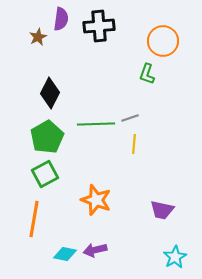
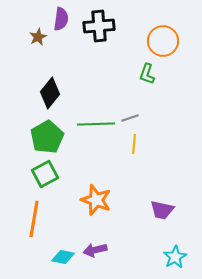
black diamond: rotated 12 degrees clockwise
cyan diamond: moved 2 px left, 3 px down
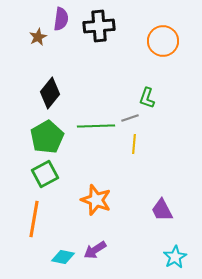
green L-shape: moved 24 px down
green line: moved 2 px down
purple trapezoid: rotated 50 degrees clockwise
purple arrow: rotated 20 degrees counterclockwise
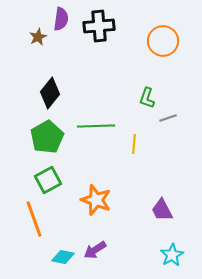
gray line: moved 38 px right
green square: moved 3 px right, 6 px down
orange line: rotated 30 degrees counterclockwise
cyan star: moved 3 px left, 2 px up
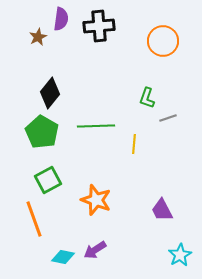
green pentagon: moved 5 px left, 5 px up; rotated 12 degrees counterclockwise
cyan star: moved 8 px right
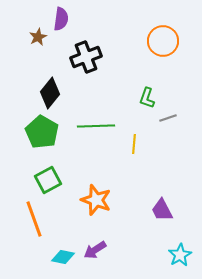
black cross: moved 13 px left, 31 px down; rotated 16 degrees counterclockwise
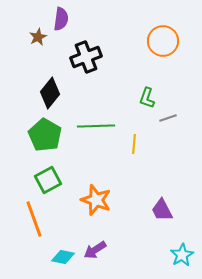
green pentagon: moved 3 px right, 3 px down
cyan star: moved 2 px right
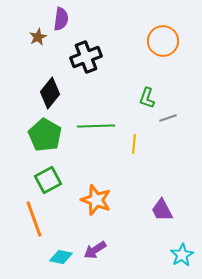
cyan diamond: moved 2 px left
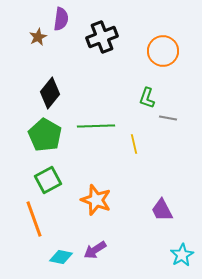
orange circle: moved 10 px down
black cross: moved 16 px right, 20 px up
gray line: rotated 30 degrees clockwise
yellow line: rotated 18 degrees counterclockwise
